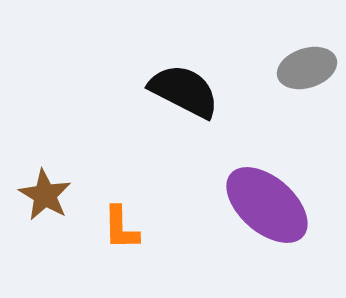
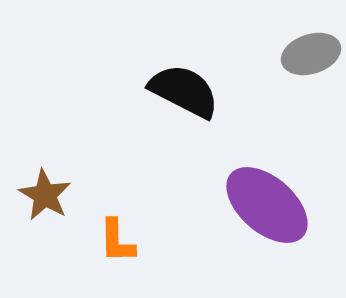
gray ellipse: moved 4 px right, 14 px up
orange L-shape: moved 4 px left, 13 px down
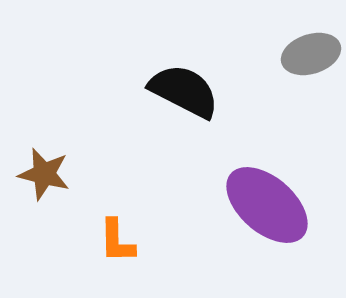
brown star: moved 1 px left, 21 px up; rotated 16 degrees counterclockwise
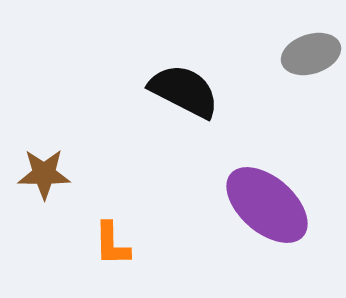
brown star: rotated 14 degrees counterclockwise
orange L-shape: moved 5 px left, 3 px down
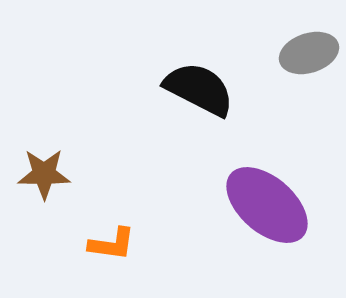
gray ellipse: moved 2 px left, 1 px up
black semicircle: moved 15 px right, 2 px up
orange L-shape: rotated 81 degrees counterclockwise
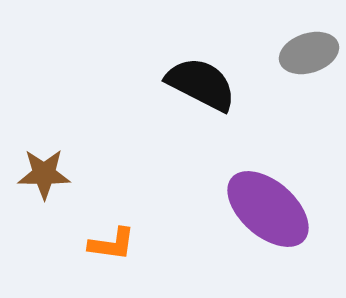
black semicircle: moved 2 px right, 5 px up
purple ellipse: moved 1 px right, 4 px down
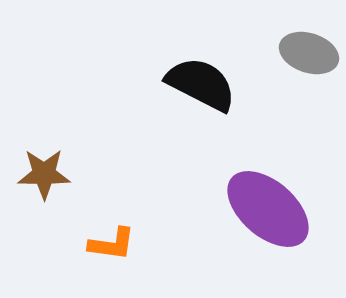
gray ellipse: rotated 36 degrees clockwise
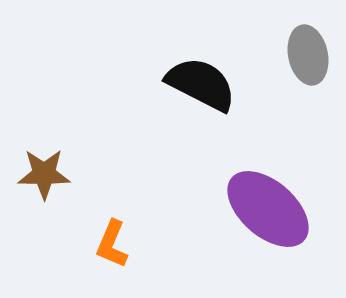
gray ellipse: moved 1 px left, 2 px down; rotated 60 degrees clockwise
orange L-shape: rotated 105 degrees clockwise
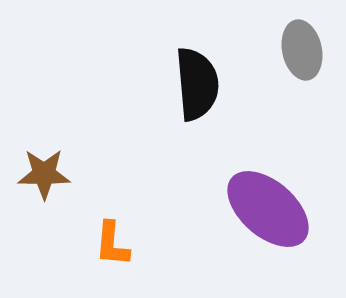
gray ellipse: moved 6 px left, 5 px up
black semicircle: moved 4 px left; rotated 58 degrees clockwise
orange L-shape: rotated 18 degrees counterclockwise
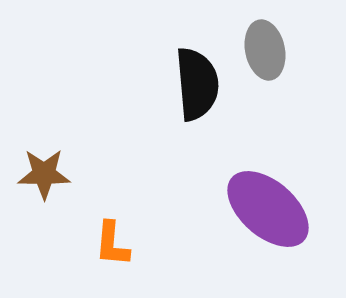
gray ellipse: moved 37 px left
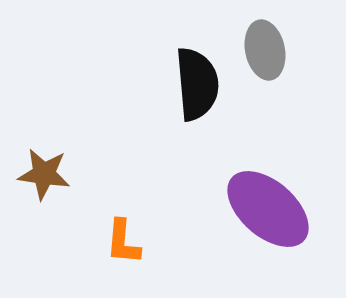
brown star: rotated 8 degrees clockwise
orange L-shape: moved 11 px right, 2 px up
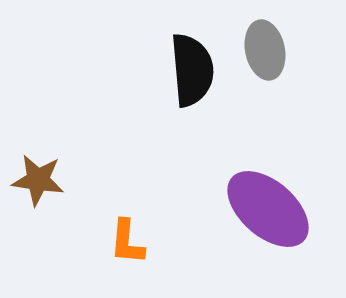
black semicircle: moved 5 px left, 14 px up
brown star: moved 6 px left, 6 px down
orange L-shape: moved 4 px right
